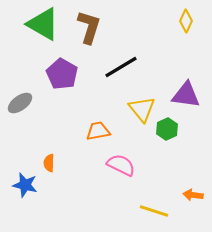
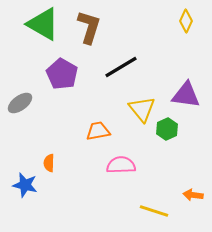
pink semicircle: rotated 28 degrees counterclockwise
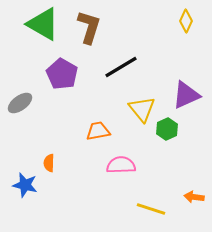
purple triangle: rotated 32 degrees counterclockwise
orange arrow: moved 1 px right, 2 px down
yellow line: moved 3 px left, 2 px up
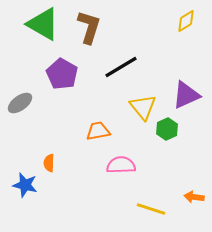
yellow diamond: rotated 35 degrees clockwise
yellow triangle: moved 1 px right, 2 px up
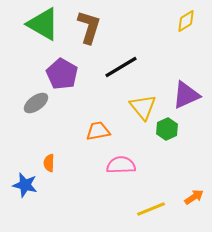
gray ellipse: moved 16 px right
orange arrow: rotated 138 degrees clockwise
yellow line: rotated 40 degrees counterclockwise
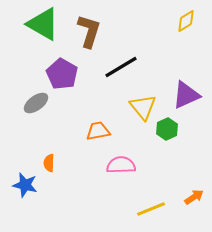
brown L-shape: moved 4 px down
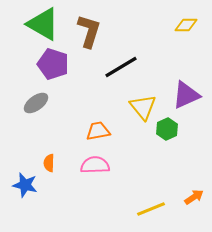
yellow diamond: moved 4 px down; rotated 30 degrees clockwise
purple pentagon: moved 9 px left, 10 px up; rotated 12 degrees counterclockwise
pink semicircle: moved 26 px left
